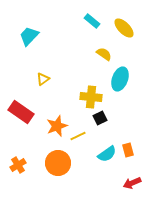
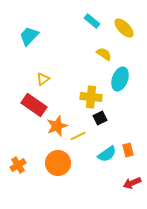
red rectangle: moved 13 px right, 7 px up
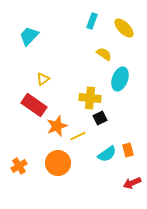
cyan rectangle: rotated 70 degrees clockwise
yellow cross: moved 1 px left, 1 px down
orange cross: moved 1 px right, 1 px down
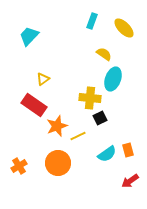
cyan ellipse: moved 7 px left
red arrow: moved 2 px left, 2 px up; rotated 12 degrees counterclockwise
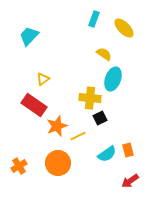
cyan rectangle: moved 2 px right, 2 px up
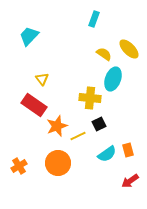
yellow ellipse: moved 5 px right, 21 px down
yellow triangle: moved 1 px left; rotated 32 degrees counterclockwise
black square: moved 1 px left, 6 px down
